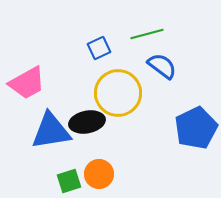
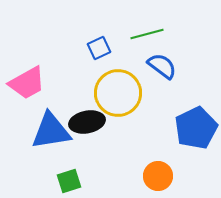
orange circle: moved 59 px right, 2 px down
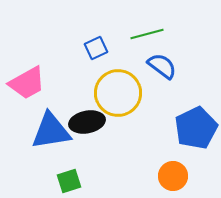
blue square: moved 3 px left
orange circle: moved 15 px right
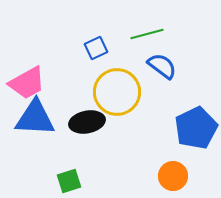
yellow circle: moved 1 px left, 1 px up
blue triangle: moved 16 px left, 13 px up; rotated 12 degrees clockwise
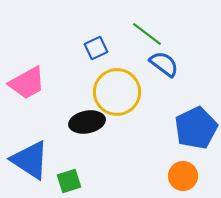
green line: rotated 52 degrees clockwise
blue semicircle: moved 2 px right, 2 px up
blue triangle: moved 5 px left, 42 px down; rotated 30 degrees clockwise
orange circle: moved 10 px right
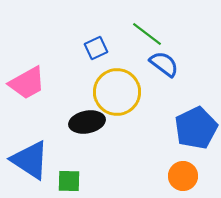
green square: rotated 20 degrees clockwise
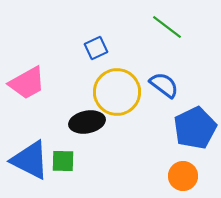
green line: moved 20 px right, 7 px up
blue semicircle: moved 21 px down
blue pentagon: moved 1 px left
blue triangle: rotated 6 degrees counterclockwise
green square: moved 6 px left, 20 px up
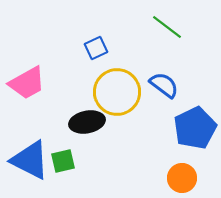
green square: rotated 15 degrees counterclockwise
orange circle: moved 1 px left, 2 px down
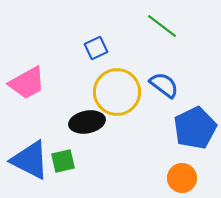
green line: moved 5 px left, 1 px up
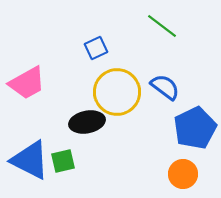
blue semicircle: moved 1 px right, 2 px down
orange circle: moved 1 px right, 4 px up
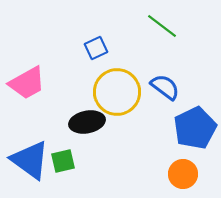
blue triangle: rotated 9 degrees clockwise
